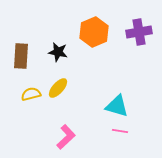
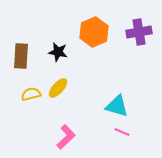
pink line: moved 2 px right, 1 px down; rotated 14 degrees clockwise
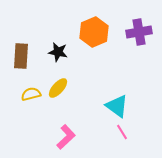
cyan triangle: rotated 20 degrees clockwise
pink line: rotated 35 degrees clockwise
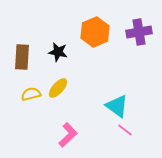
orange hexagon: moved 1 px right
brown rectangle: moved 1 px right, 1 px down
pink line: moved 3 px right, 2 px up; rotated 21 degrees counterclockwise
pink L-shape: moved 2 px right, 2 px up
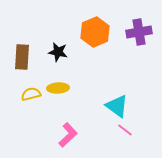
yellow ellipse: rotated 45 degrees clockwise
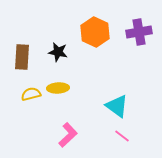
orange hexagon: rotated 12 degrees counterclockwise
pink line: moved 3 px left, 6 px down
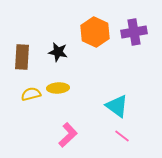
purple cross: moved 5 px left
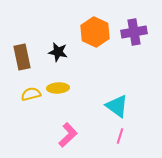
brown rectangle: rotated 15 degrees counterclockwise
pink line: moved 2 px left; rotated 70 degrees clockwise
